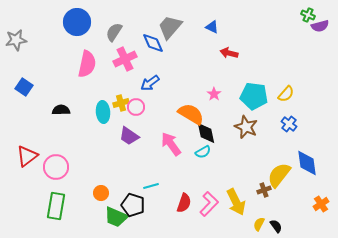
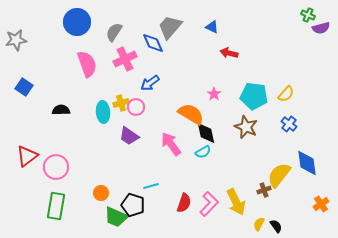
purple semicircle at (320, 26): moved 1 px right, 2 px down
pink semicircle at (87, 64): rotated 32 degrees counterclockwise
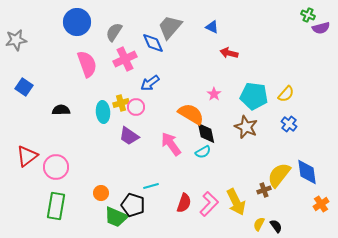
blue diamond at (307, 163): moved 9 px down
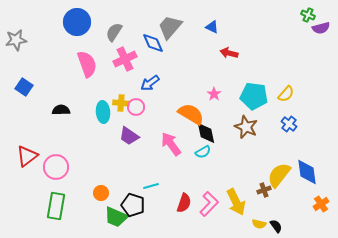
yellow cross at (121, 103): rotated 21 degrees clockwise
yellow semicircle at (259, 224): rotated 104 degrees counterclockwise
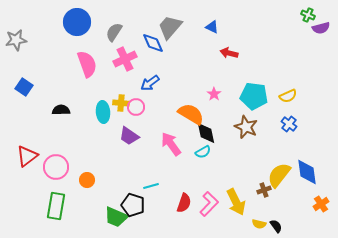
yellow semicircle at (286, 94): moved 2 px right, 2 px down; rotated 24 degrees clockwise
orange circle at (101, 193): moved 14 px left, 13 px up
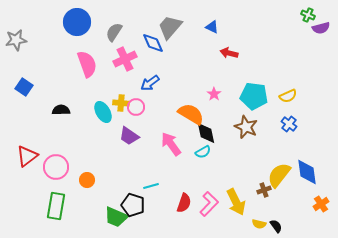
cyan ellipse at (103, 112): rotated 25 degrees counterclockwise
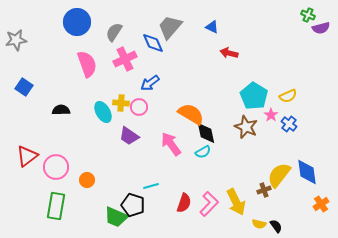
pink star at (214, 94): moved 57 px right, 21 px down
cyan pentagon at (254, 96): rotated 24 degrees clockwise
pink circle at (136, 107): moved 3 px right
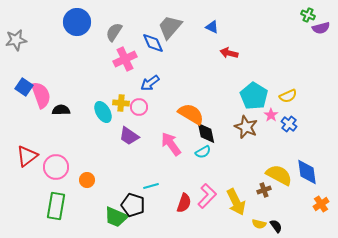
pink semicircle at (87, 64): moved 46 px left, 31 px down
yellow semicircle at (279, 175): rotated 80 degrees clockwise
pink L-shape at (209, 204): moved 2 px left, 8 px up
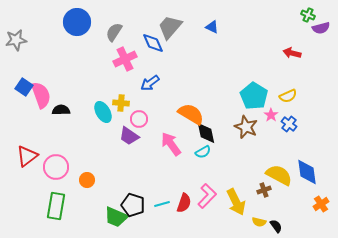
red arrow at (229, 53): moved 63 px right
pink circle at (139, 107): moved 12 px down
cyan line at (151, 186): moved 11 px right, 18 px down
yellow semicircle at (259, 224): moved 2 px up
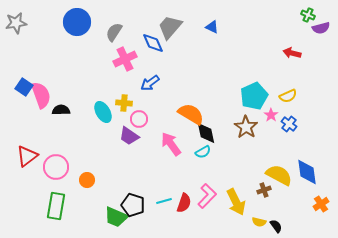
gray star at (16, 40): moved 17 px up
cyan pentagon at (254, 96): rotated 16 degrees clockwise
yellow cross at (121, 103): moved 3 px right
brown star at (246, 127): rotated 10 degrees clockwise
cyan line at (162, 204): moved 2 px right, 3 px up
